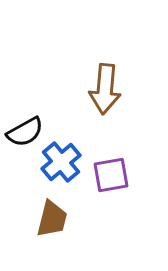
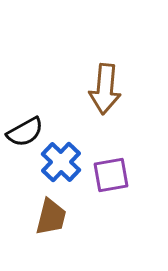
blue cross: rotated 6 degrees counterclockwise
brown trapezoid: moved 1 px left, 2 px up
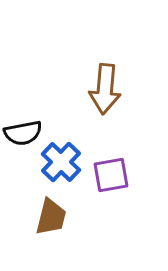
black semicircle: moved 2 px left, 1 px down; rotated 18 degrees clockwise
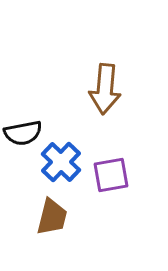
brown trapezoid: moved 1 px right
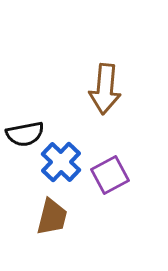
black semicircle: moved 2 px right, 1 px down
purple square: moved 1 px left; rotated 18 degrees counterclockwise
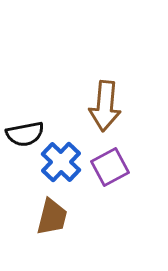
brown arrow: moved 17 px down
purple square: moved 8 px up
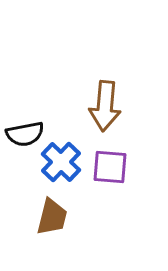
purple square: rotated 33 degrees clockwise
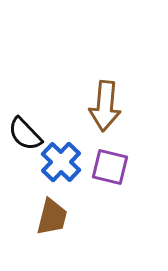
black semicircle: rotated 57 degrees clockwise
purple square: rotated 9 degrees clockwise
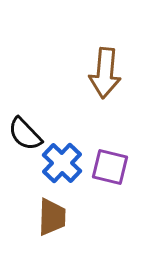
brown arrow: moved 33 px up
blue cross: moved 1 px right, 1 px down
brown trapezoid: rotated 12 degrees counterclockwise
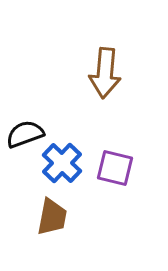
black semicircle: rotated 114 degrees clockwise
purple square: moved 5 px right, 1 px down
brown trapezoid: rotated 9 degrees clockwise
